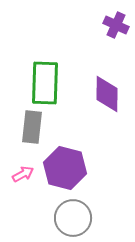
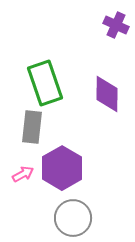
green rectangle: rotated 21 degrees counterclockwise
purple hexagon: moved 3 px left; rotated 15 degrees clockwise
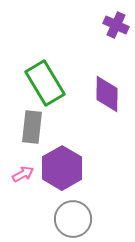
green rectangle: rotated 12 degrees counterclockwise
gray circle: moved 1 px down
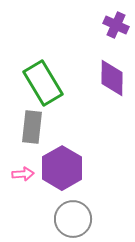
green rectangle: moved 2 px left
purple diamond: moved 5 px right, 16 px up
pink arrow: rotated 25 degrees clockwise
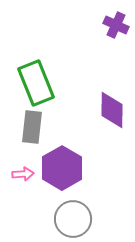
purple diamond: moved 32 px down
green rectangle: moved 7 px left; rotated 9 degrees clockwise
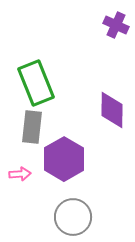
purple hexagon: moved 2 px right, 9 px up
pink arrow: moved 3 px left
gray circle: moved 2 px up
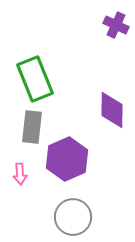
green rectangle: moved 1 px left, 4 px up
purple hexagon: moved 3 px right; rotated 6 degrees clockwise
pink arrow: rotated 90 degrees clockwise
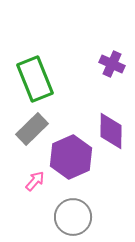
purple cross: moved 4 px left, 39 px down
purple diamond: moved 1 px left, 21 px down
gray rectangle: moved 2 px down; rotated 40 degrees clockwise
purple hexagon: moved 4 px right, 2 px up
pink arrow: moved 15 px right, 7 px down; rotated 135 degrees counterclockwise
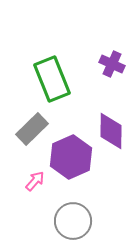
green rectangle: moved 17 px right
gray circle: moved 4 px down
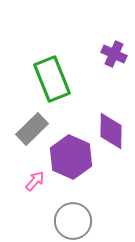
purple cross: moved 2 px right, 10 px up
purple hexagon: rotated 12 degrees counterclockwise
